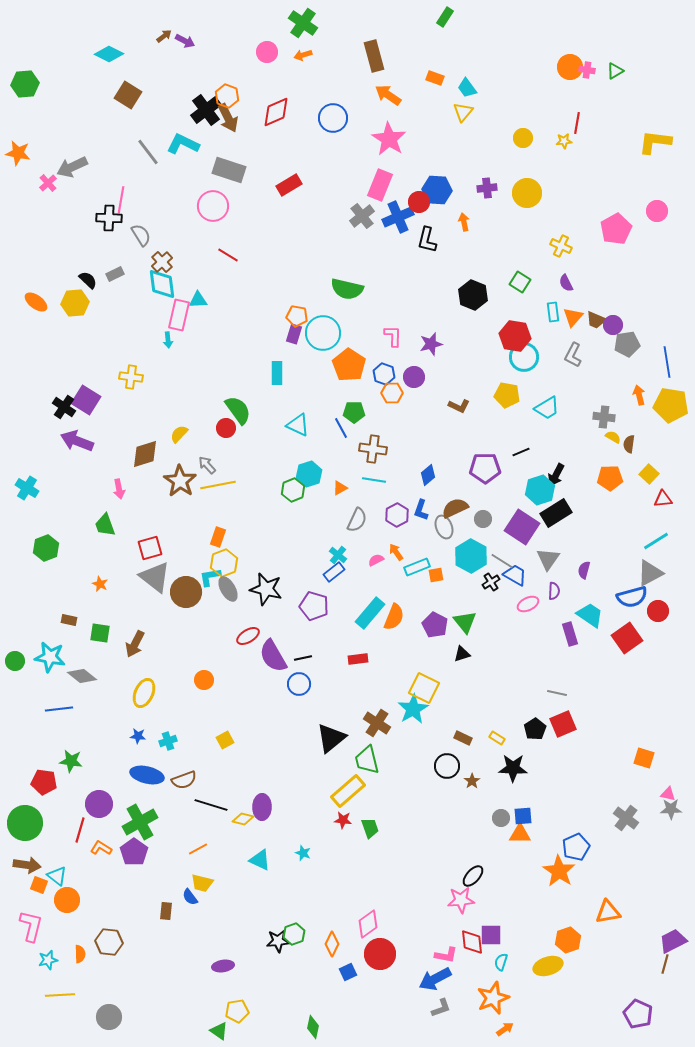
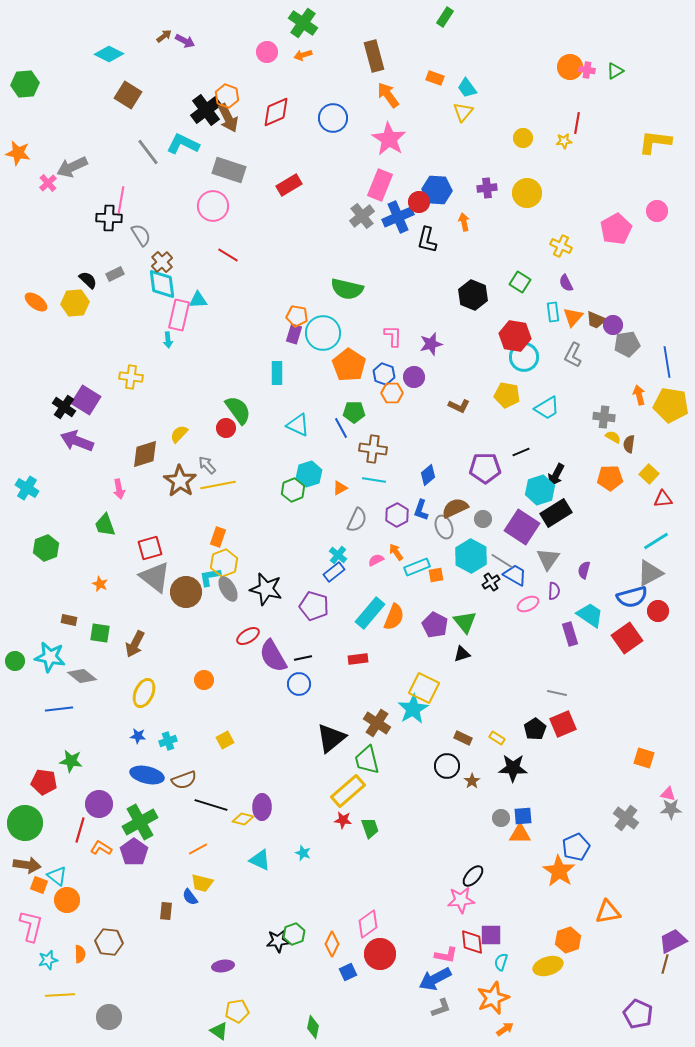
orange arrow at (388, 95): rotated 20 degrees clockwise
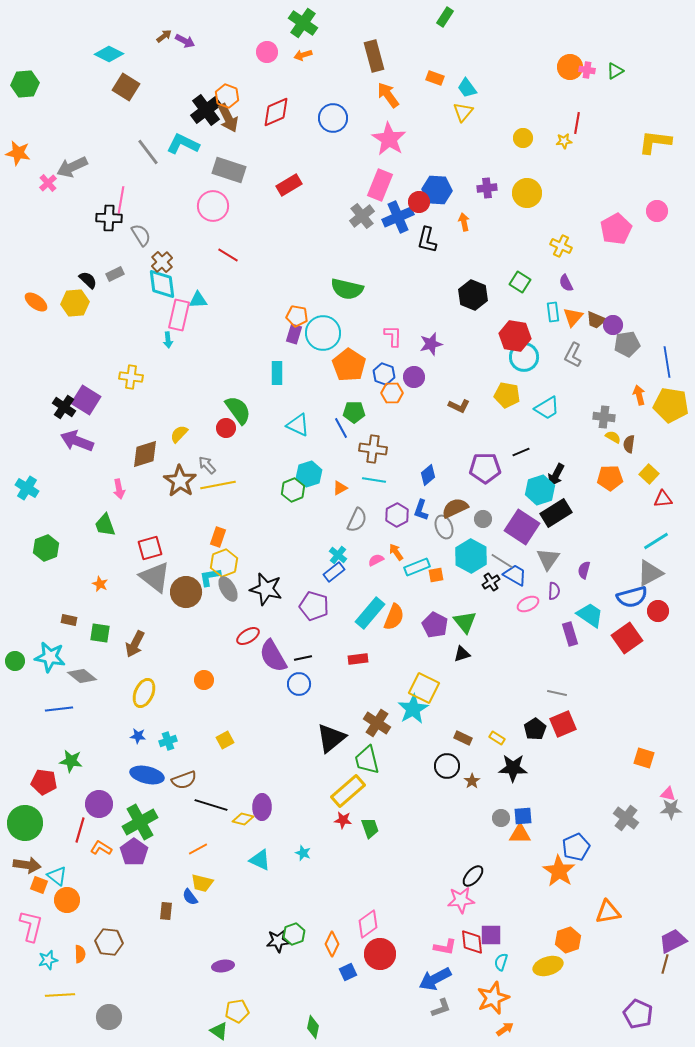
brown square at (128, 95): moved 2 px left, 8 px up
pink L-shape at (446, 955): moved 1 px left, 8 px up
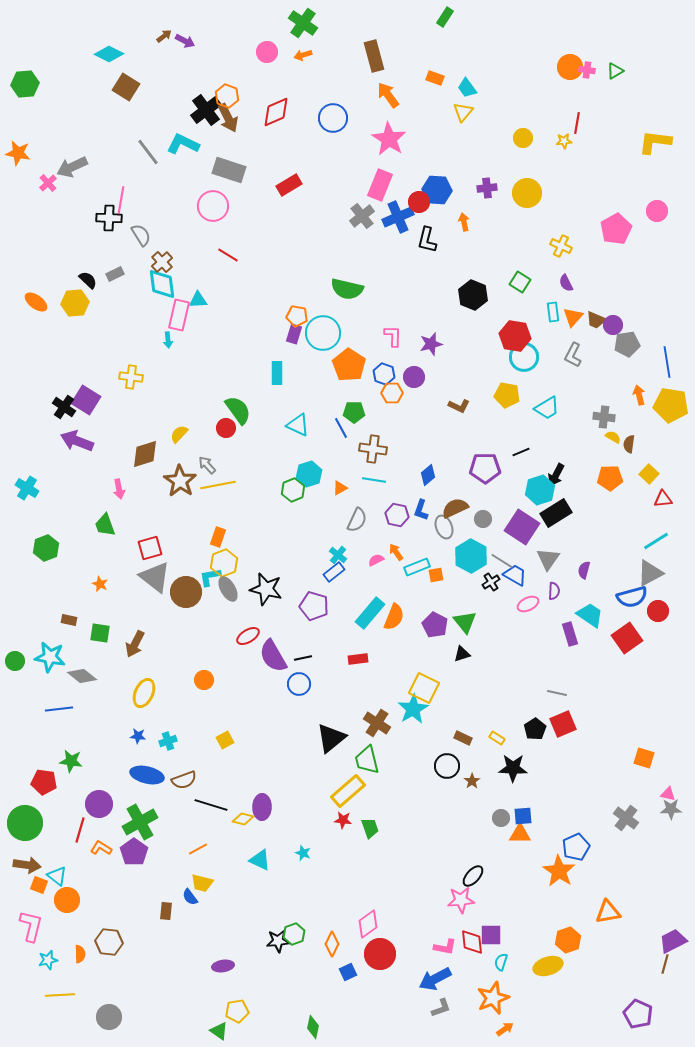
purple hexagon at (397, 515): rotated 20 degrees counterclockwise
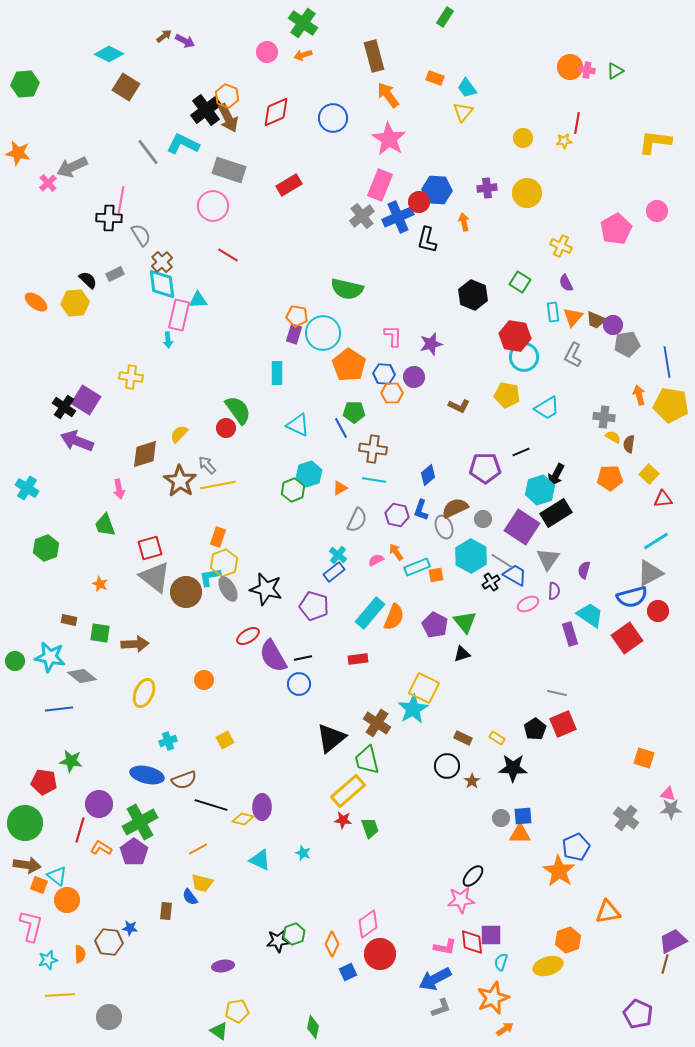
blue hexagon at (384, 374): rotated 15 degrees counterclockwise
brown arrow at (135, 644): rotated 120 degrees counterclockwise
blue star at (138, 736): moved 8 px left, 192 px down
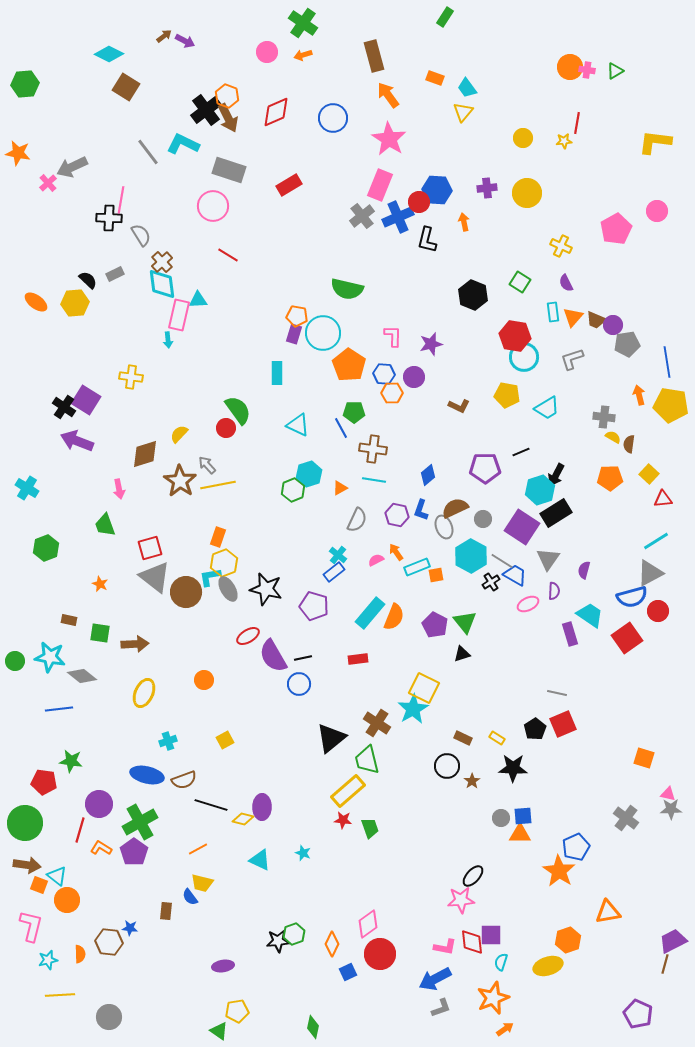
gray L-shape at (573, 355): moved 1 px left, 4 px down; rotated 45 degrees clockwise
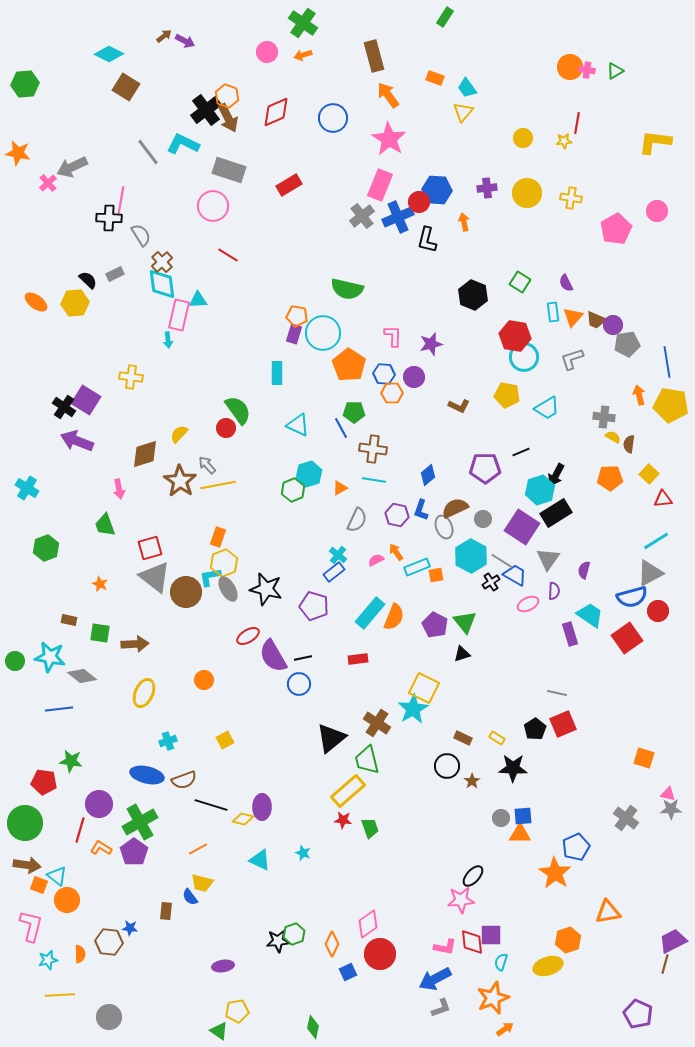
yellow cross at (561, 246): moved 10 px right, 48 px up; rotated 15 degrees counterclockwise
orange star at (559, 871): moved 4 px left, 2 px down
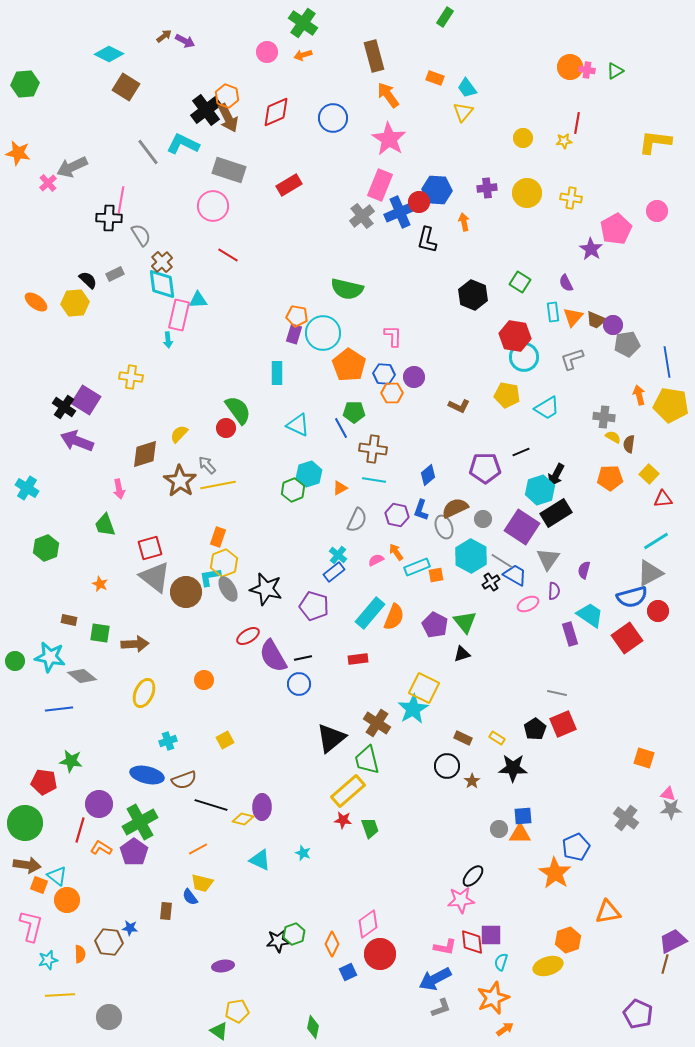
blue cross at (398, 217): moved 2 px right, 5 px up
purple star at (431, 344): moved 160 px right, 95 px up; rotated 25 degrees counterclockwise
gray circle at (501, 818): moved 2 px left, 11 px down
